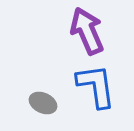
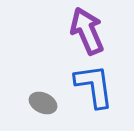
blue L-shape: moved 2 px left
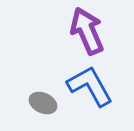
blue L-shape: moved 4 px left; rotated 21 degrees counterclockwise
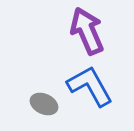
gray ellipse: moved 1 px right, 1 px down
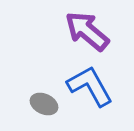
purple arrow: rotated 27 degrees counterclockwise
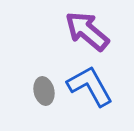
gray ellipse: moved 13 px up; rotated 52 degrees clockwise
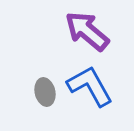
gray ellipse: moved 1 px right, 1 px down
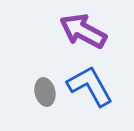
purple arrow: moved 4 px left; rotated 12 degrees counterclockwise
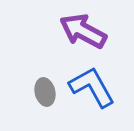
blue L-shape: moved 2 px right, 1 px down
